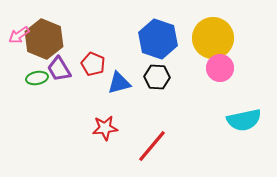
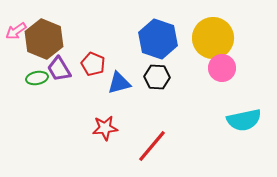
pink arrow: moved 3 px left, 4 px up
pink circle: moved 2 px right
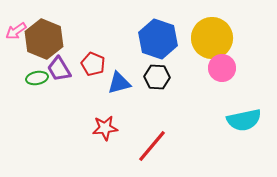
yellow circle: moved 1 px left
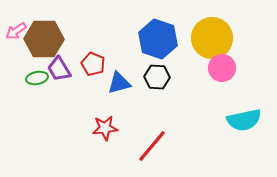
brown hexagon: rotated 21 degrees counterclockwise
